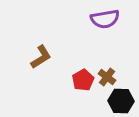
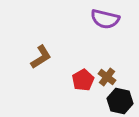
purple semicircle: rotated 24 degrees clockwise
black hexagon: moved 1 px left; rotated 10 degrees clockwise
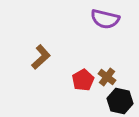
brown L-shape: rotated 10 degrees counterclockwise
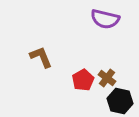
brown L-shape: rotated 70 degrees counterclockwise
brown cross: moved 1 px down
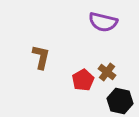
purple semicircle: moved 2 px left, 3 px down
brown L-shape: rotated 35 degrees clockwise
brown cross: moved 6 px up
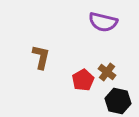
black hexagon: moved 2 px left
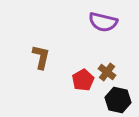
black hexagon: moved 1 px up
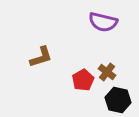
brown L-shape: rotated 60 degrees clockwise
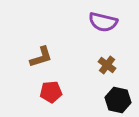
brown cross: moved 7 px up
red pentagon: moved 32 px left, 12 px down; rotated 25 degrees clockwise
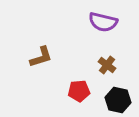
red pentagon: moved 28 px right, 1 px up
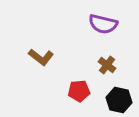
purple semicircle: moved 2 px down
brown L-shape: rotated 55 degrees clockwise
black hexagon: moved 1 px right
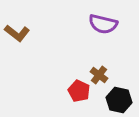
brown L-shape: moved 24 px left, 24 px up
brown cross: moved 8 px left, 10 px down
red pentagon: rotated 30 degrees clockwise
